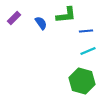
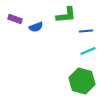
purple rectangle: moved 1 px right, 1 px down; rotated 64 degrees clockwise
blue semicircle: moved 5 px left, 4 px down; rotated 104 degrees clockwise
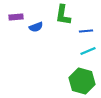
green L-shape: moved 3 px left; rotated 105 degrees clockwise
purple rectangle: moved 1 px right, 2 px up; rotated 24 degrees counterclockwise
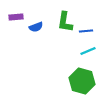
green L-shape: moved 2 px right, 7 px down
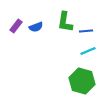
purple rectangle: moved 9 px down; rotated 48 degrees counterclockwise
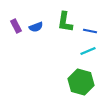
purple rectangle: rotated 64 degrees counterclockwise
blue line: moved 4 px right; rotated 16 degrees clockwise
green hexagon: moved 1 px left, 1 px down
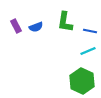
green hexagon: moved 1 px right, 1 px up; rotated 10 degrees clockwise
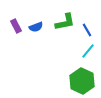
green L-shape: rotated 110 degrees counterclockwise
blue line: moved 3 px left, 1 px up; rotated 48 degrees clockwise
cyan line: rotated 28 degrees counterclockwise
